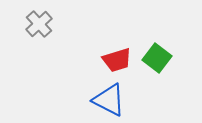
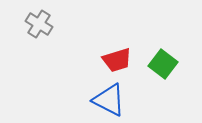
gray cross: rotated 16 degrees counterclockwise
green square: moved 6 px right, 6 px down
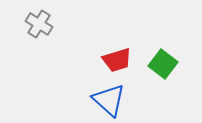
blue triangle: rotated 15 degrees clockwise
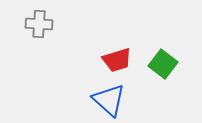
gray cross: rotated 28 degrees counterclockwise
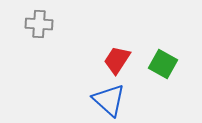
red trapezoid: rotated 140 degrees clockwise
green square: rotated 8 degrees counterclockwise
